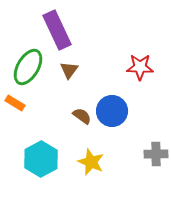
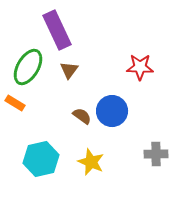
cyan hexagon: rotated 16 degrees clockwise
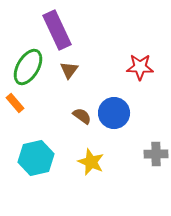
orange rectangle: rotated 18 degrees clockwise
blue circle: moved 2 px right, 2 px down
cyan hexagon: moved 5 px left, 1 px up
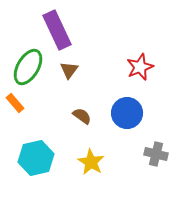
red star: rotated 24 degrees counterclockwise
blue circle: moved 13 px right
gray cross: rotated 15 degrees clockwise
yellow star: rotated 8 degrees clockwise
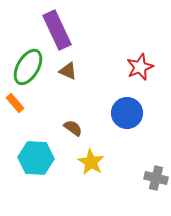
brown triangle: moved 1 px left, 1 px down; rotated 42 degrees counterclockwise
brown semicircle: moved 9 px left, 12 px down
gray cross: moved 24 px down
cyan hexagon: rotated 16 degrees clockwise
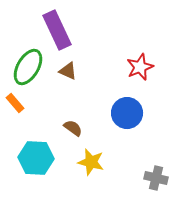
yellow star: rotated 16 degrees counterclockwise
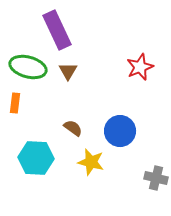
green ellipse: rotated 75 degrees clockwise
brown triangle: rotated 36 degrees clockwise
orange rectangle: rotated 48 degrees clockwise
blue circle: moved 7 px left, 18 px down
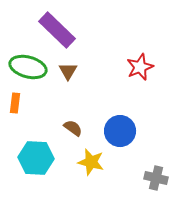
purple rectangle: rotated 21 degrees counterclockwise
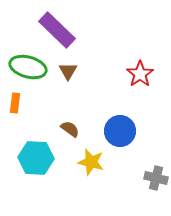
red star: moved 7 px down; rotated 12 degrees counterclockwise
brown semicircle: moved 3 px left, 1 px down
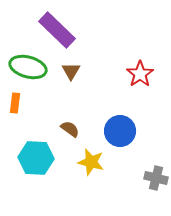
brown triangle: moved 3 px right
